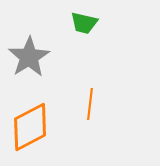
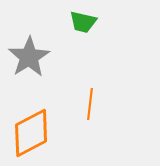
green trapezoid: moved 1 px left, 1 px up
orange diamond: moved 1 px right, 6 px down
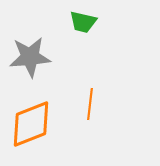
gray star: moved 1 px right; rotated 27 degrees clockwise
orange diamond: moved 9 px up; rotated 6 degrees clockwise
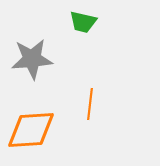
gray star: moved 2 px right, 2 px down
orange diamond: moved 6 px down; rotated 18 degrees clockwise
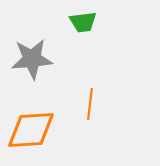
green trapezoid: rotated 20 degrees counterclockwise
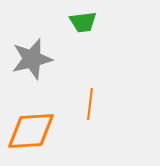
gray star: rotated 9 degrees counterclockwise
orange diamond: moved 1 px down
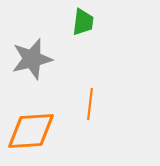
green trapezoid: rotated 76 degrees counterclockwise
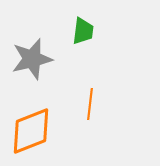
green trapezoid: moved 9 px down
orange diamond: rotated 18 degrees counterclockwise
